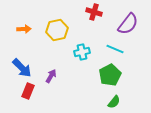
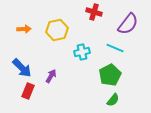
cyan line: moved 1 px up
green semicircle: moved 1 px left, 2 px up
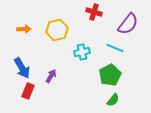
blue arrow: rotated 15 degrees clockwise
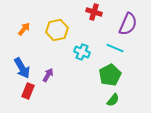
purple semicircle: rotated 15 degrees counterclockwise
orange arrow: rotated 48 degrees counterclockwise
cyan cross: rotated 35 degrees clockwise
purple arrow: moved 3 px left, 1 px up
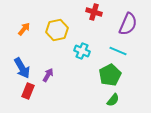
cyan line: moved 3 px right, 3 px down
cyan cross: moved 1 px up
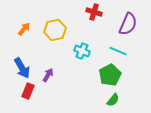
yellow hexagon: moved 2 px left
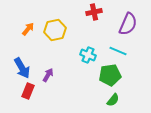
red cross: rotated 28 degrees counterclockwise
orange arrow: moved 4 px right
cyan cross: moved 6 px right, 4 px down
green pentagon: rotated 20 degrees clockwise
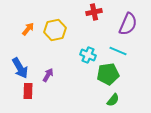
blue arrow: moved 2 px left
green pentagon: moved 2 px left, 1 px up
red rectangle: rotated 21 degrees counterclockwise
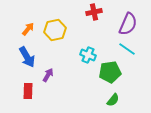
cyan line: moved 9 px right, 2 px up; rotated 12 degrees clockwise
blue arrow: moved 7 px right, 11 px up
green pentagon: moved 2 px right, 2 px up
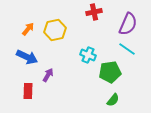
blue arrow: rotated 35 degrees counterclockwise
